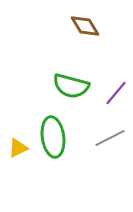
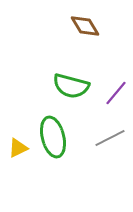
green ellipse: rotated 6 degrees counterclockwise
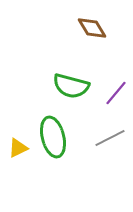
brown diamond: moved 7 px right, 2 px down
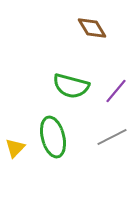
purple line: moved 2 px up
gray line: moved 2 px right, 1 px up
yellow triangle: moved 3 px left; rotated 20 degrees counterclockwise
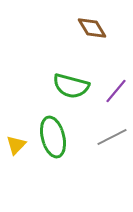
yellow triangle: moved 1 px right, 3 px up
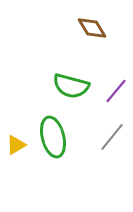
gray line: rotated 24 degrees counterclockwise
yellow triangle: rotated 15 degrees clockwise
